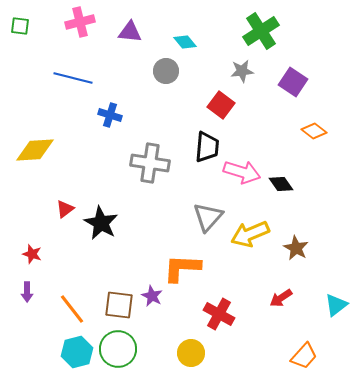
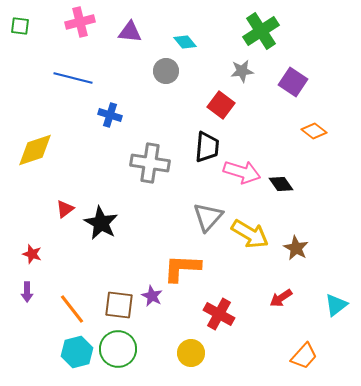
yellow diamond: rotated 15 degrees counterclockwise
yellow arrow: rotated 126 degrees counterclockwise
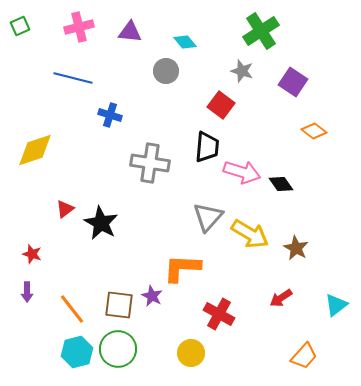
pink cross: moved 1 px left, 5 px down
green square: rotated 30 degrees counterclockwise
gray star: rotated 25 degrees clockwise
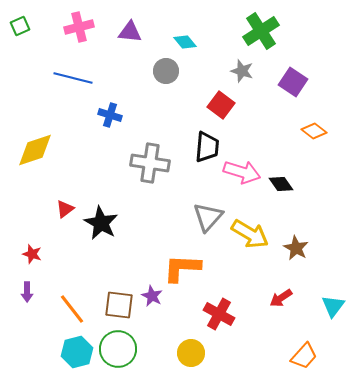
cyan triangle: moved 3 px left, 1 px down; rotated 15 degrees counterclockwise
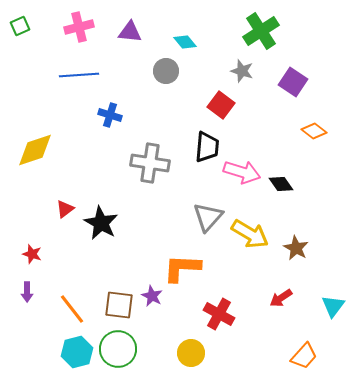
blue line: moved 6 px right, 3 px up; rotated 18 degrees counterclockwise
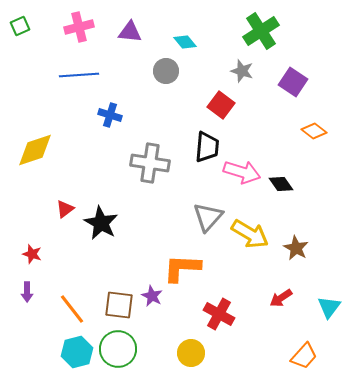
cyan triangle: moved 4 px left, 1 px down
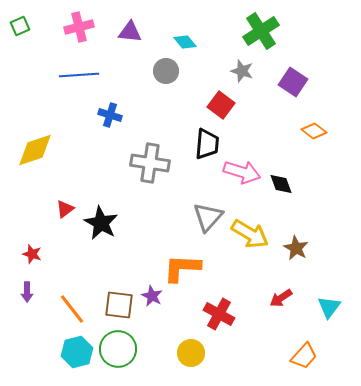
black trapezoid: moved 3 px up
black diamond: rotated 15 degrees clockwise
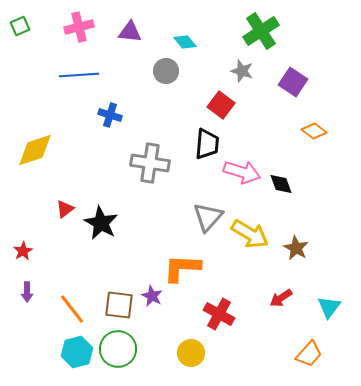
red star: moved 9 px left, 3 px up; rotated 24 degrees clockwise
orange trapezoid: moved 5 px right, 2 px up
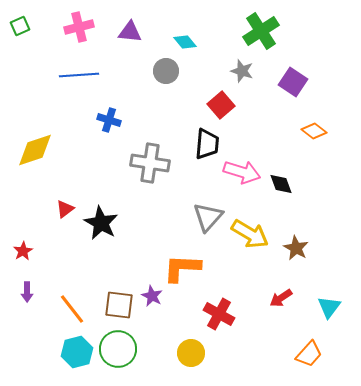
red square: rotated 12 degrees clockwise
blue cross: moved 1 px left, 5 px down
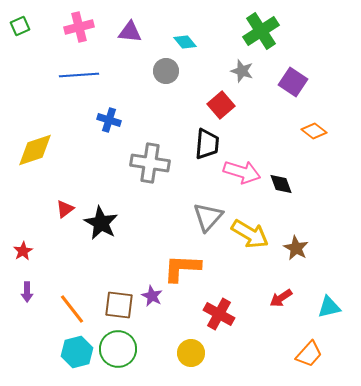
cyan triangle: rotated 40 degrees clockwise
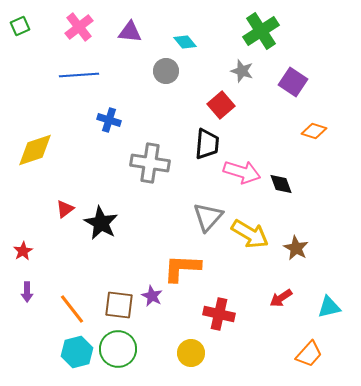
pink cross: rotated 24 degrees counterclockwise
orange diamond: rotated 20 degrees counterclockwise
red cross: rotated 16 degrees counterclockwise
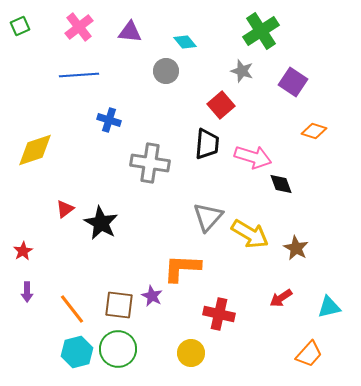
pink arrow: moved 11 px right, 15 px up
